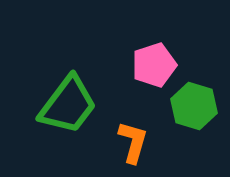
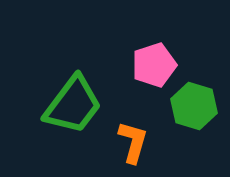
green trapezoid: moved 5 px right
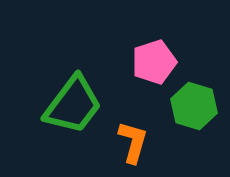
pink pentagon: moved 3 px up
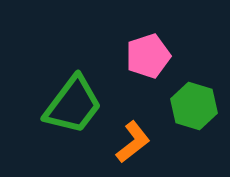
pink pentagon: moved 6 px left, 6 px up
orange L-shape: rotated 36 degrees clockwise
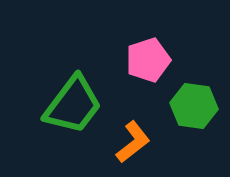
pink pentagon: moved 4 px down
green hexagon: rotated 9 degrees counterclockwise
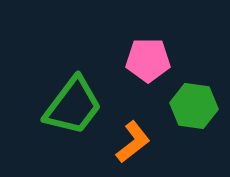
pink pentagon: rotated 18 degrees clockwise
green trapezoid: moved 1 px down
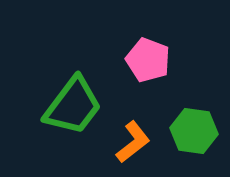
pink pentagon: rotated 21 degrees clockwise
green hexagon: moved 25 px down
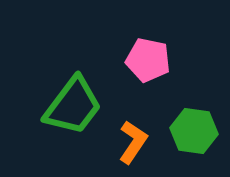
pink pentagon: rotated 9 degrees counterclockwise
orange L-shape: rotated 18 degrees counterclockwise
